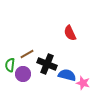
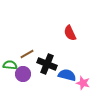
green semicircle: rotated 88 degrees clockwise
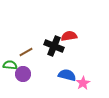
red semicircle: moved 1 px left, 3 px down; rotated 105 degrees clockwise
brown line: moved 1 px left, 2 px up
black cross: moved 7 px right, 18 px up
pink star: rotated 24 degrees clockwise
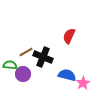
red semicircle: rotated 56 degrees counterclockwise
black cross: moved 11 px left, 11 px down
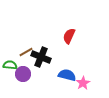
black cross: moved 2 px left
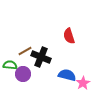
red semicircle: rotated 42 degrees counterclockwise
brown line: moved 1 px left, 1 px up
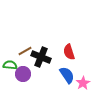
red semicircle: moved 16 px down
blue semicircle: rotated 42 degrees clockwise
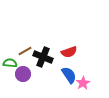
red semicircle: rotated 91 degrees counterclockwise
black cross: moved 2 px right
green semicircle: moved 2 px up
blue semicircle: moved 2 px right
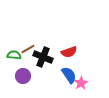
brown line: moved 3 px right, 2 px up
green semicircle: moved 4 px right, 8 px up
purple circle: moved 2 px down
pink star: moved 2 px left
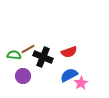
blue semicircle: rotated 84 degrees counterclockwise
